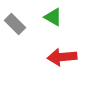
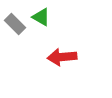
green triangle: moved 12 px left
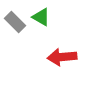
gray rectangle: moved 2 px up
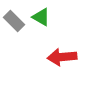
gray rectangle: moved 1 px left, 1 px up
